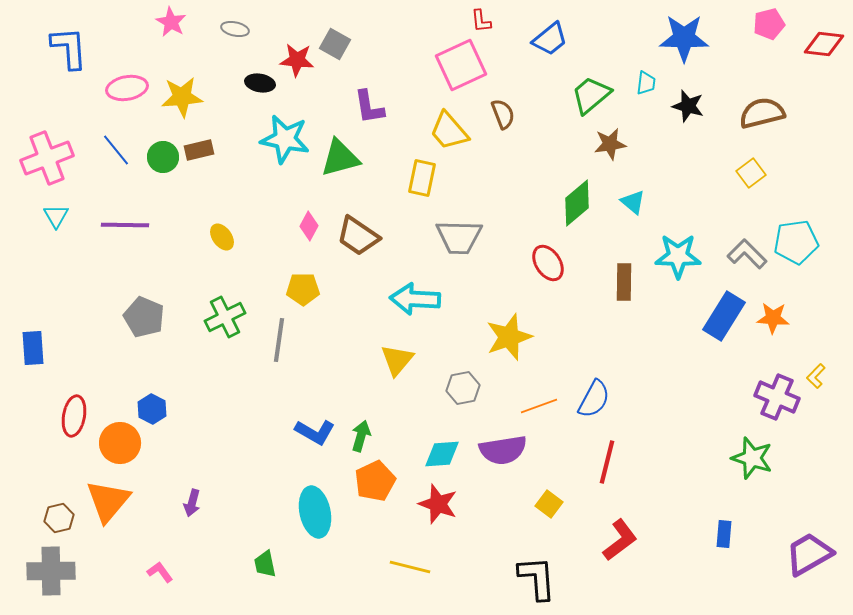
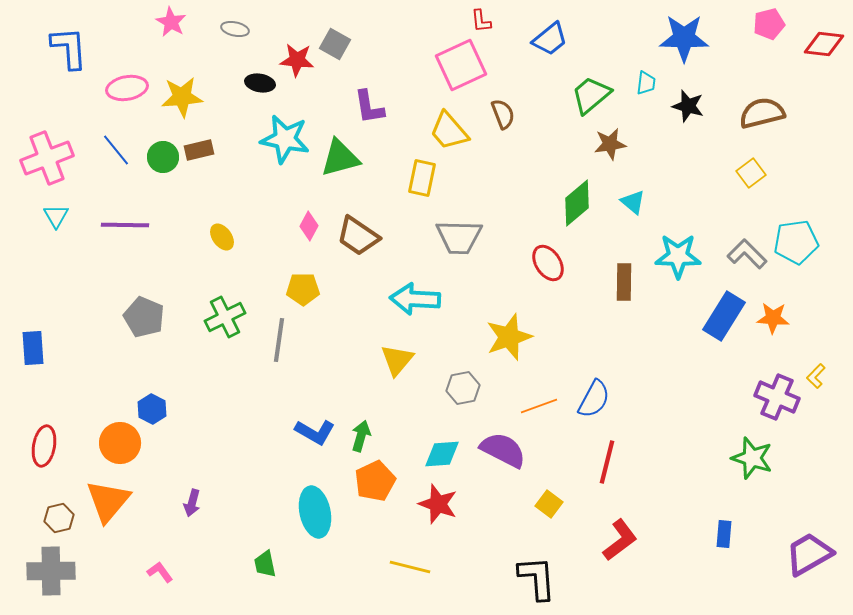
red ellipse at (74, 416): moved 30 px left, 30 px down
purple semicircle at (503, 450): rotated 144 degrees counterclockwise
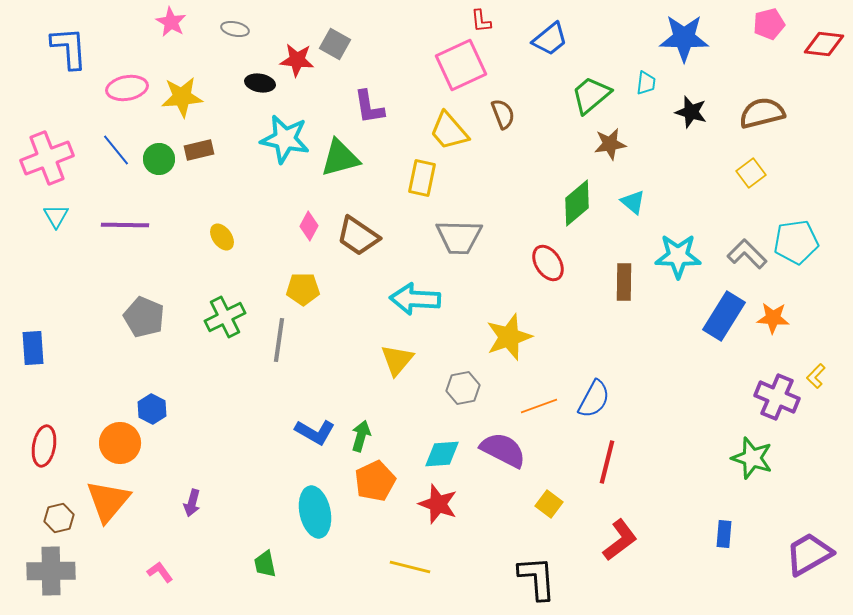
black star at (688, 106): moved 3 px right, 6 px down
green circle at (163, 157): moved 4 px left, 2 px down
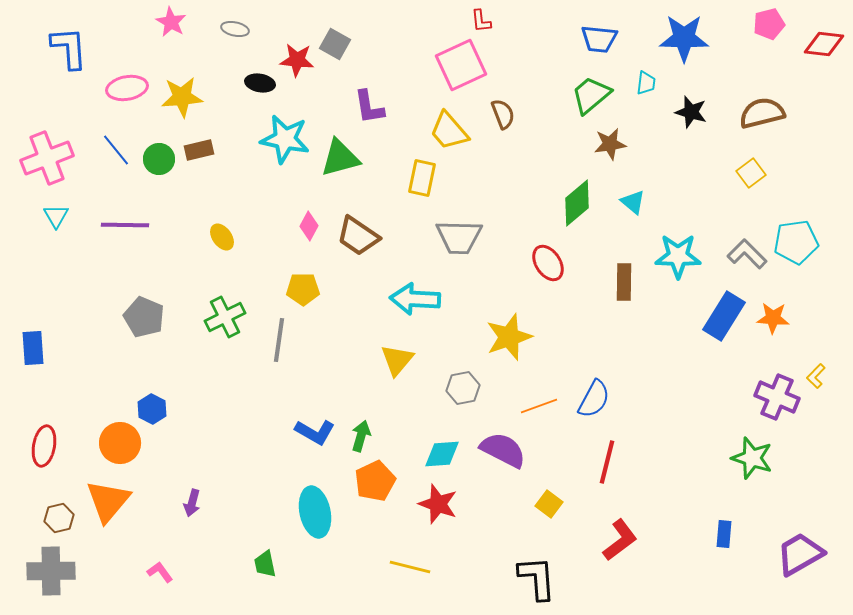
blue trapezoid at (550, 39): moved 49 px right; rotated 45 degrees clockwise
purple trapezoid at (809, 554): moved 9 px left
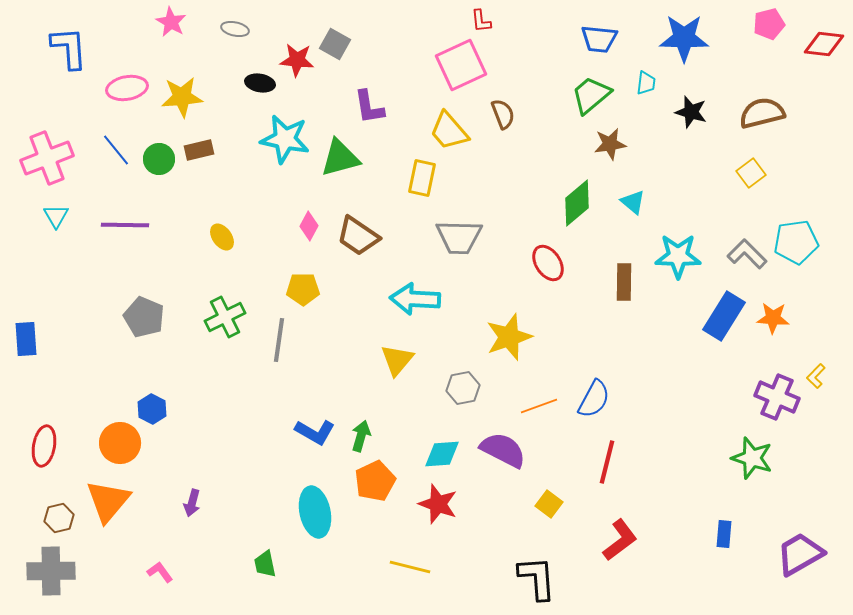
blue rectangle at (33, 348): moved 7 px left, 9 px up
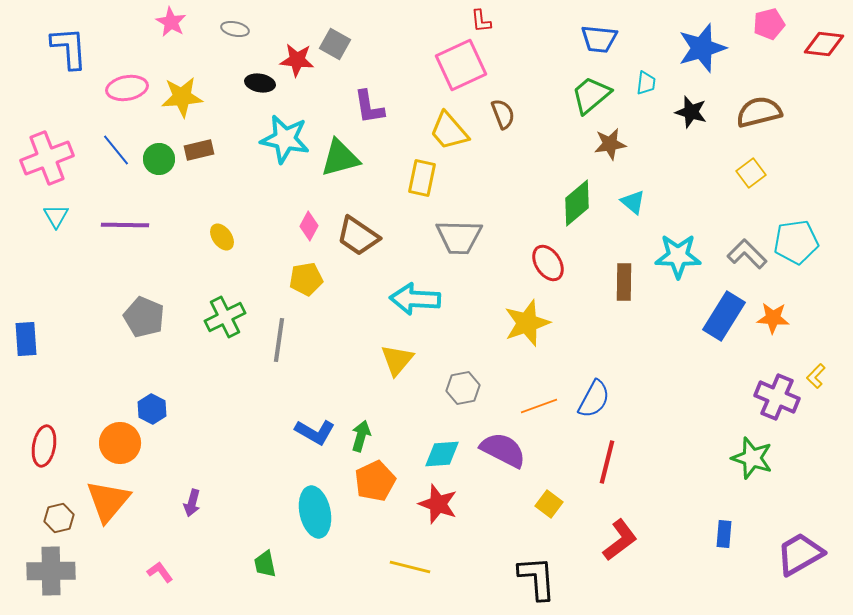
blue star at (684, 38): moved 18 px right, 10 px down; rotated 18 degrees counterclockwise
brown semicircle at (762, 113): moved 3 px left, 1 px up
yellow pentagon at (303, 289): moved 3 px right, 10 px up; rotated 8 degrees counterclockwise
yellow star at (509, 337): moved 18 px right, 14 px up
